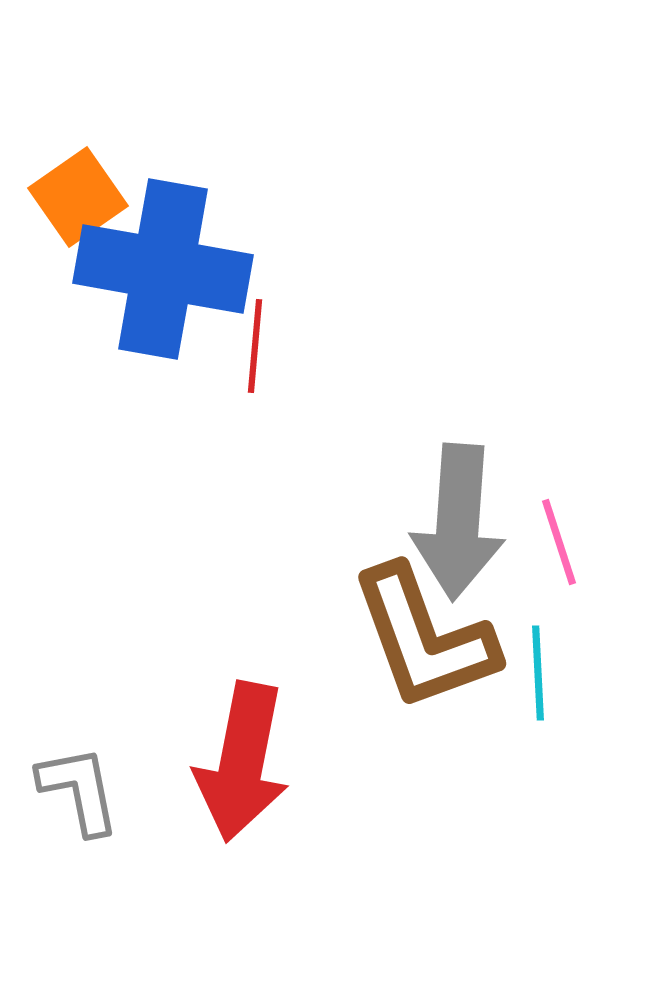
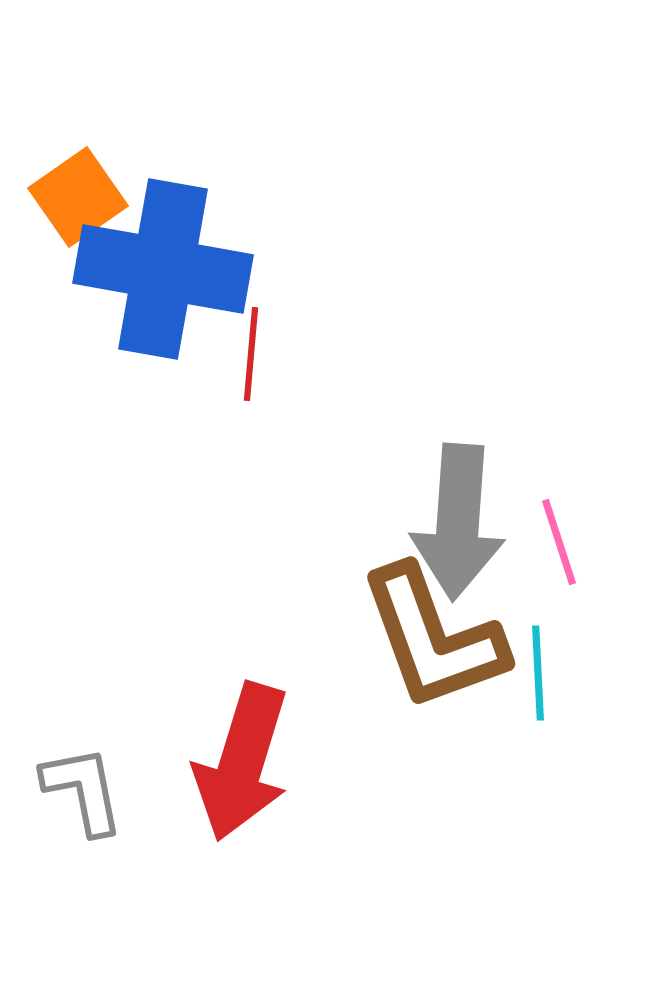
red line: moved 4 px left, 8 px down
brown L-shape: moved 9 px right
red arrow: rotated 6 degrees clockwise
gray L-shape: moved 4 px right
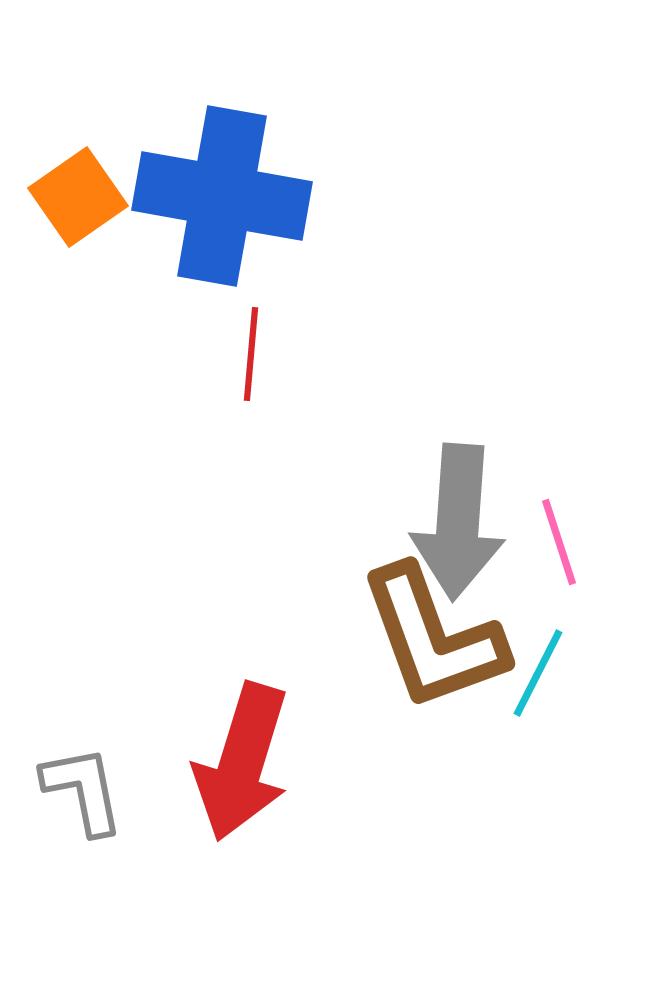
blue cross: moved 59 px right, 73 px up
cyan line: rotated 30 degrees clockwise
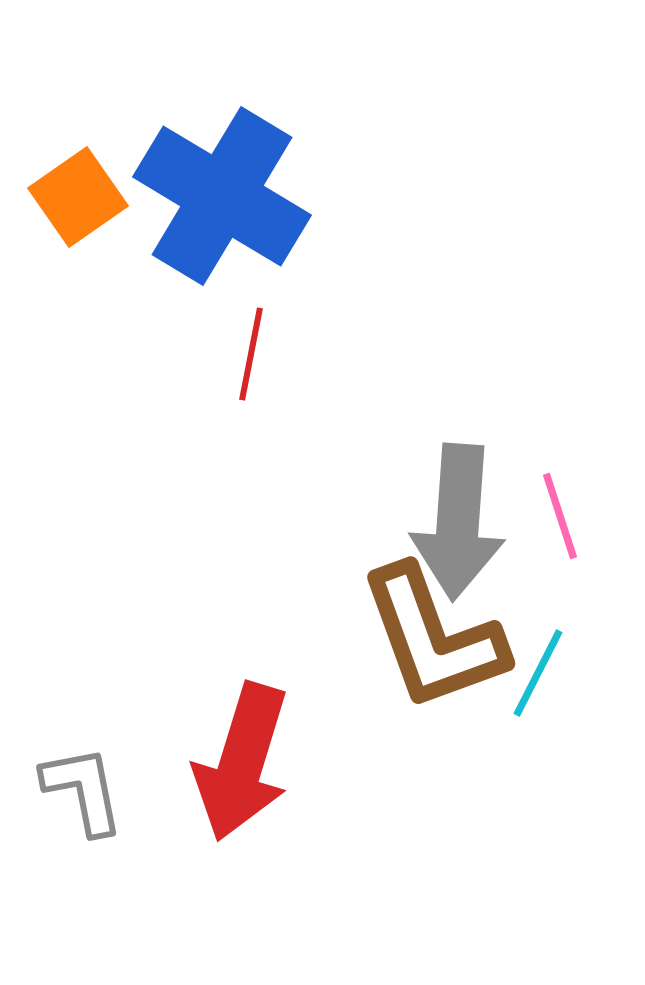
blue cross: rotated 21 degrees clockwise
red line: rotated 6 degrees clockwise
pink line: moved 1 px right, 26 px up
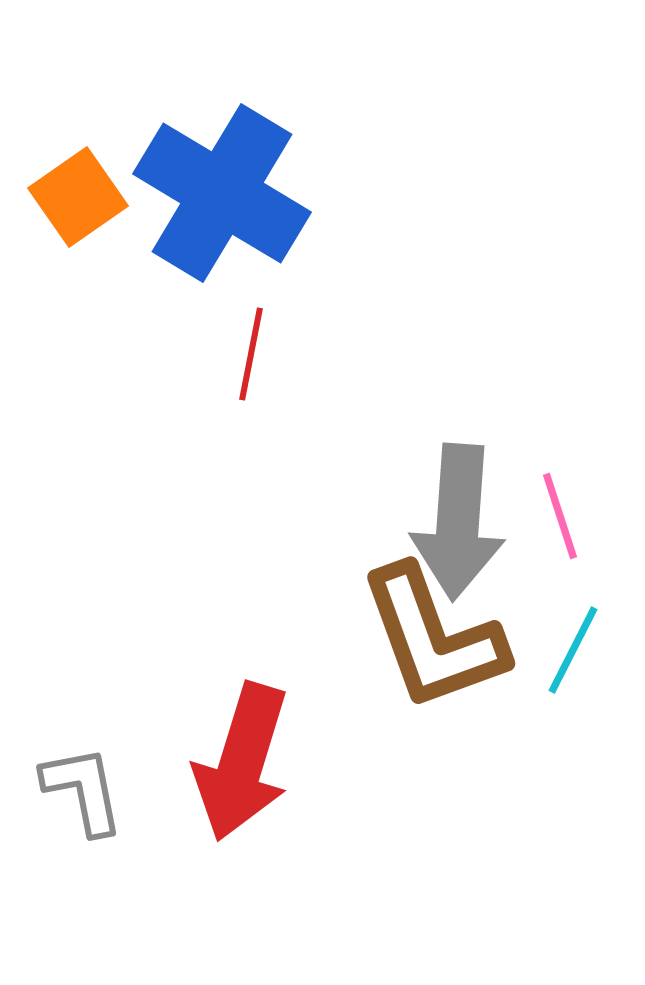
blue cross: moved 3 px up
cyan line: moved 35 px right, 23 px up
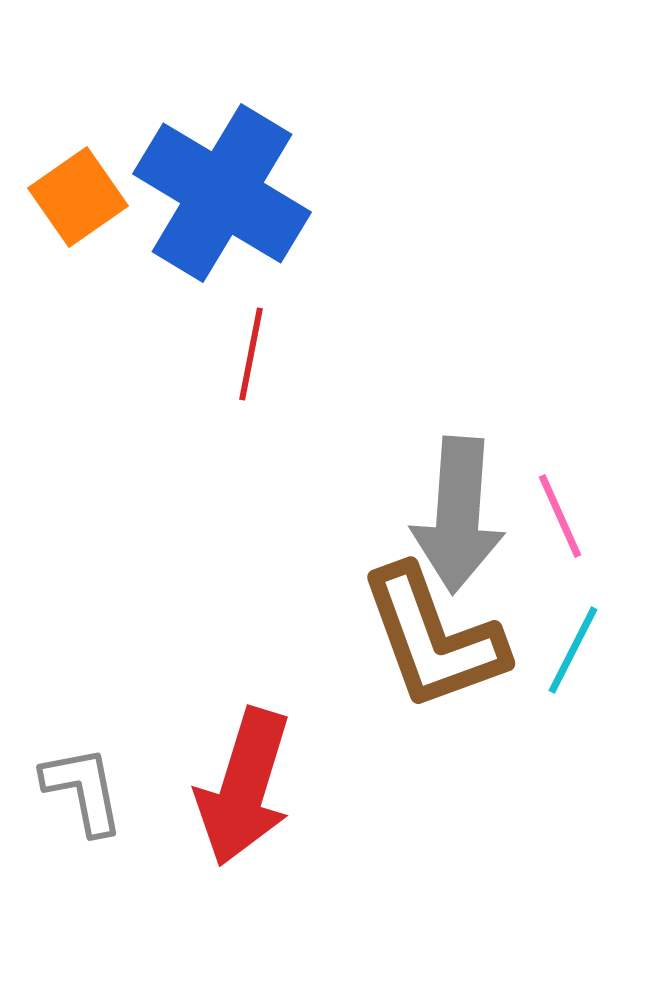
pink line: rotated 6 degrees counterclockwise
gray arrow: moved 7 px up
red arrow: moved 2 px right, 25 px down
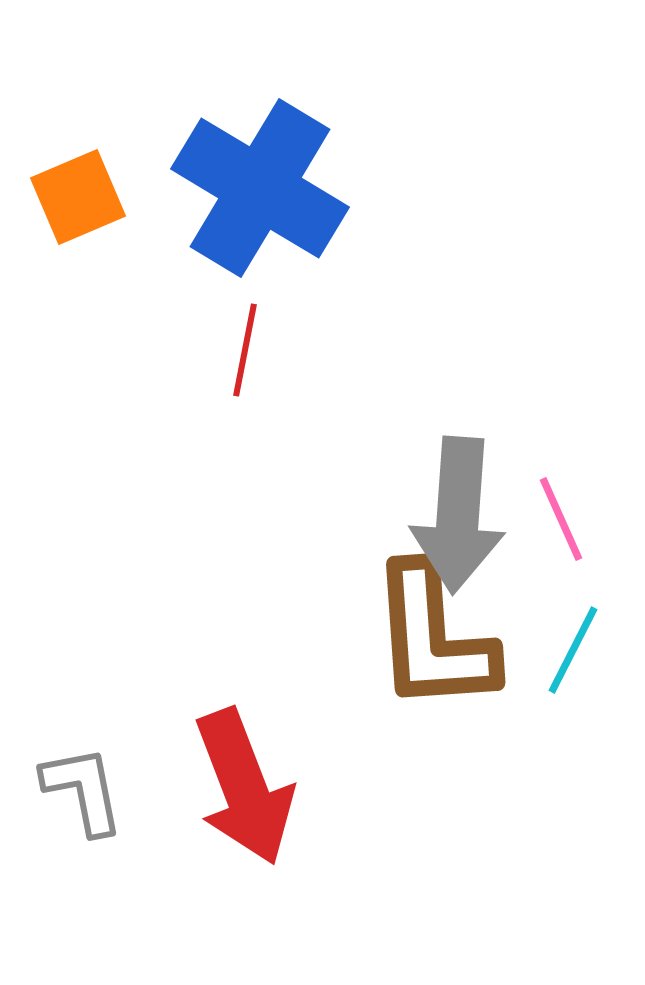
blue cross: moved 38 px right, 5 px up
orange square: rotated 12 degrees clockwise
red line: moved 6 px left, 4 px up
pink line: moved 1 px right, 3 px down
brown L-shape: rotated 16 degrees clockwise
red arrow: rotated 38 degrees counterclockwise
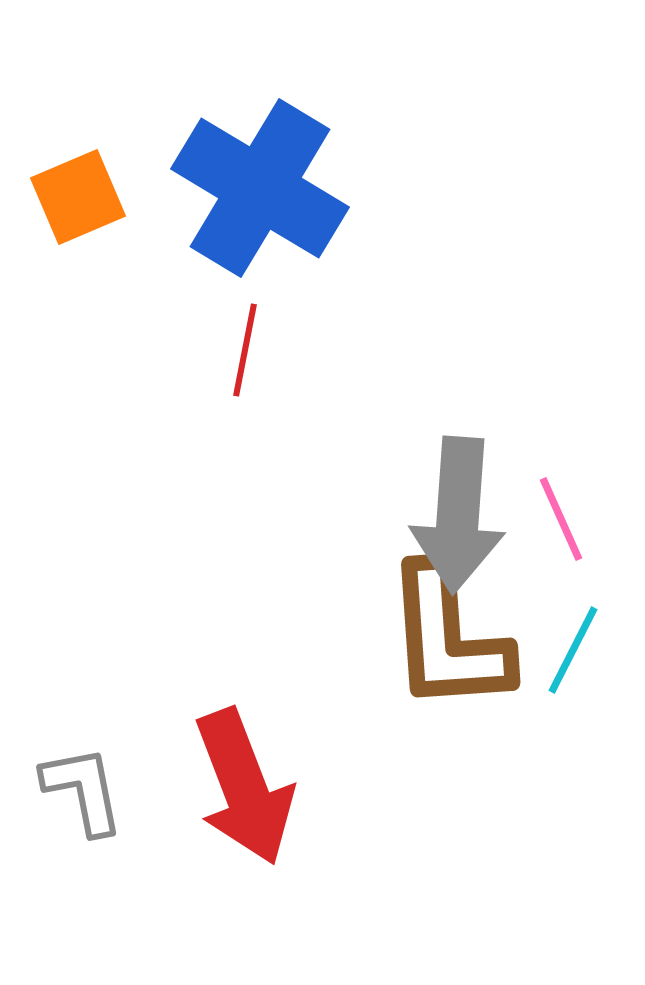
brown L-shape: moved 15 px right
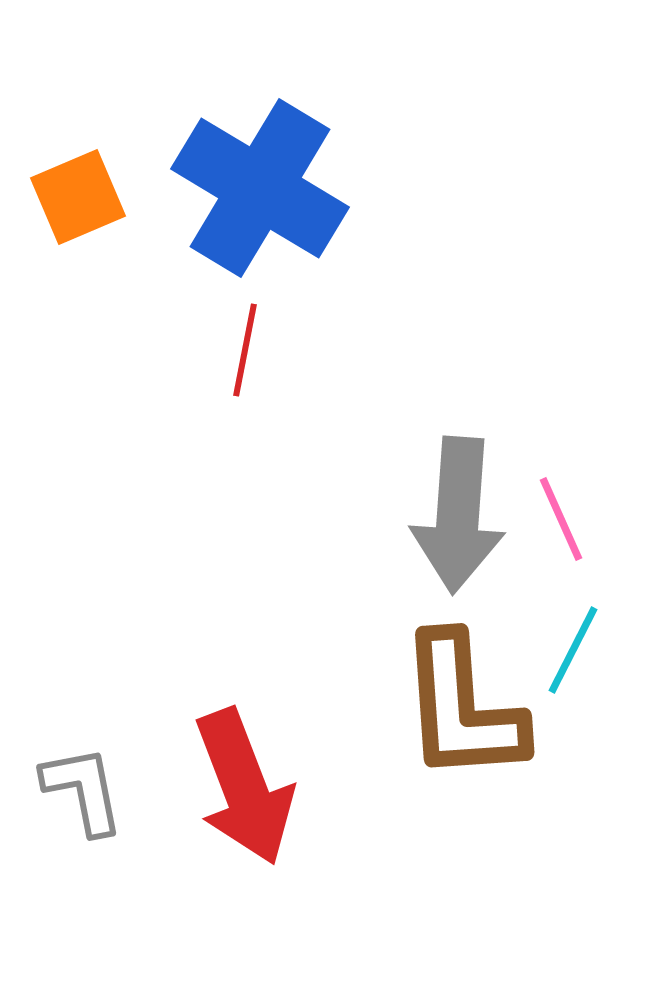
brown L-shape: moved 14 px right, 70 px down
